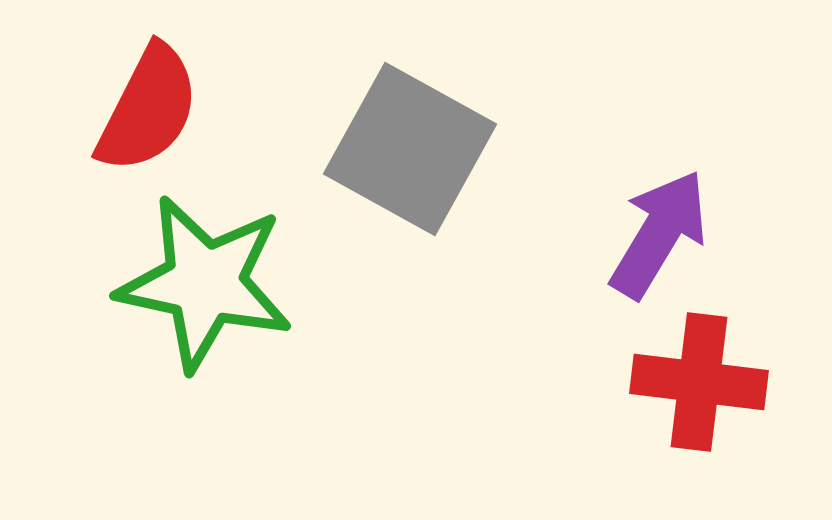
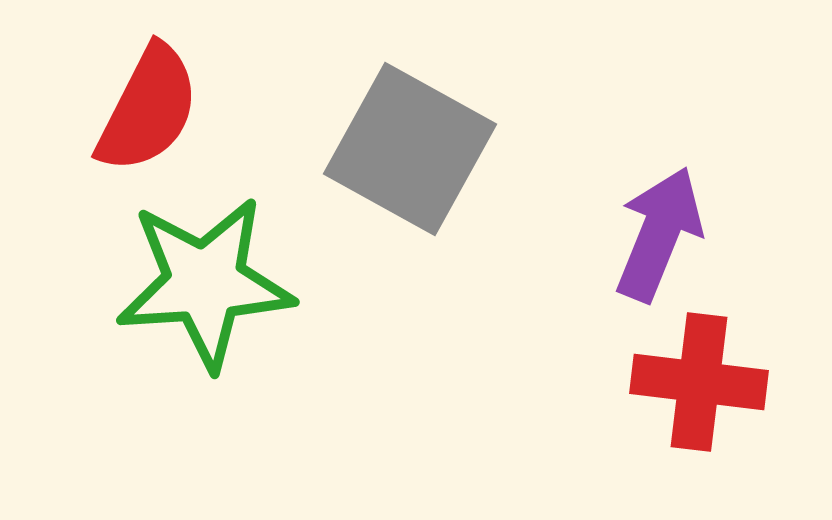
purple arrow: rotated 9 degrees counterclockwise
green star: rotated 16 degrees counterclockwise
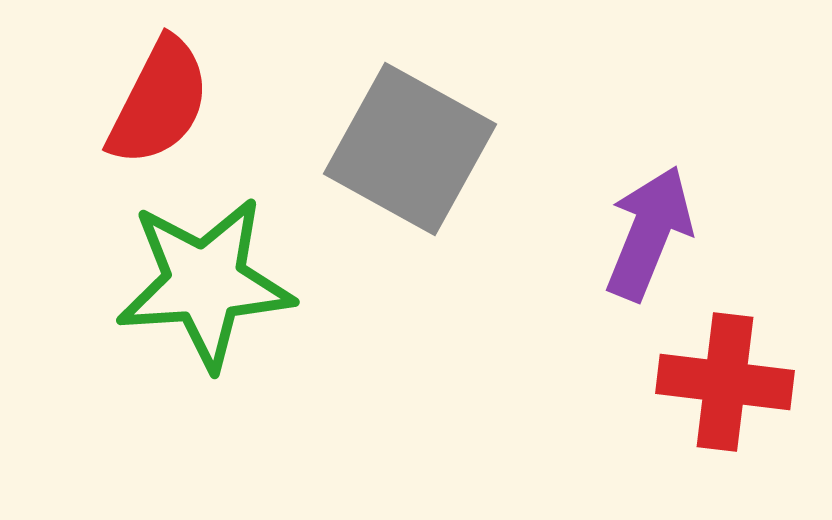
red semicircle: moved 11 px right, 7 px up
purple arrow: moved 10 px left, 1 px up
red cross: moved 26 px right
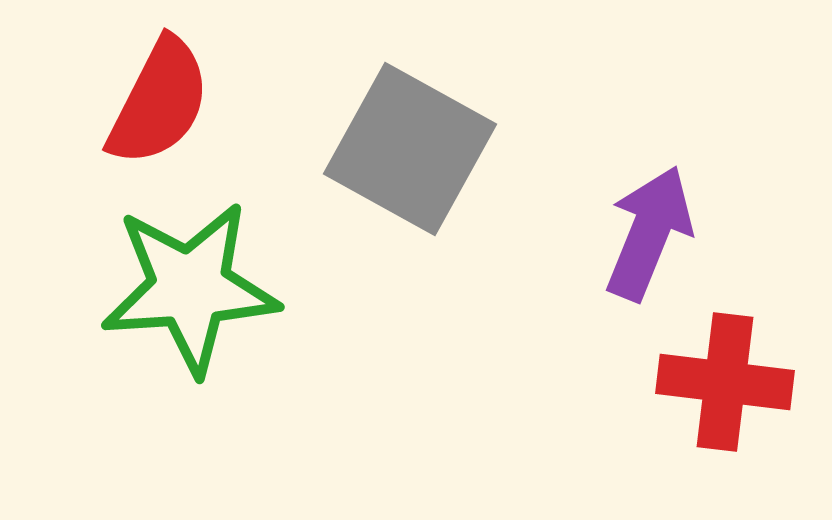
green star: moved 15 px left, 5 px down
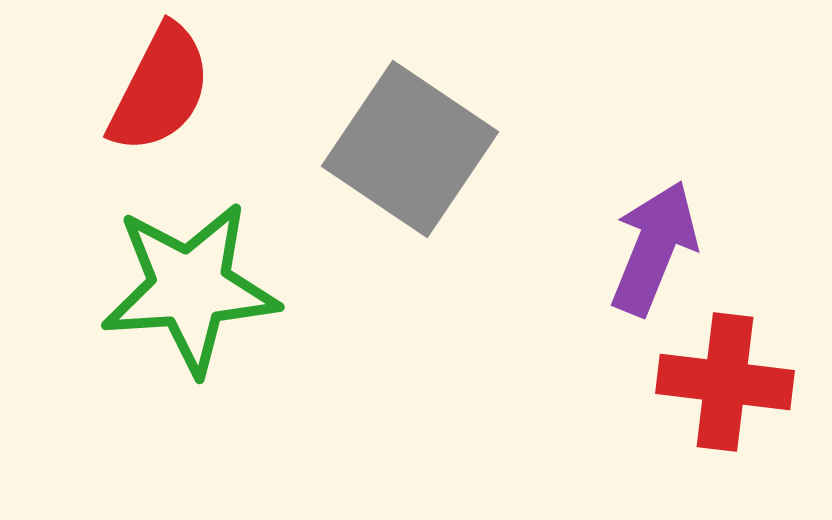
red semicircle: moved 1 px right, 13 px up
gray square: rotated 5 degrees clockwise
purple arrow: moved 5 px right, 15 px down
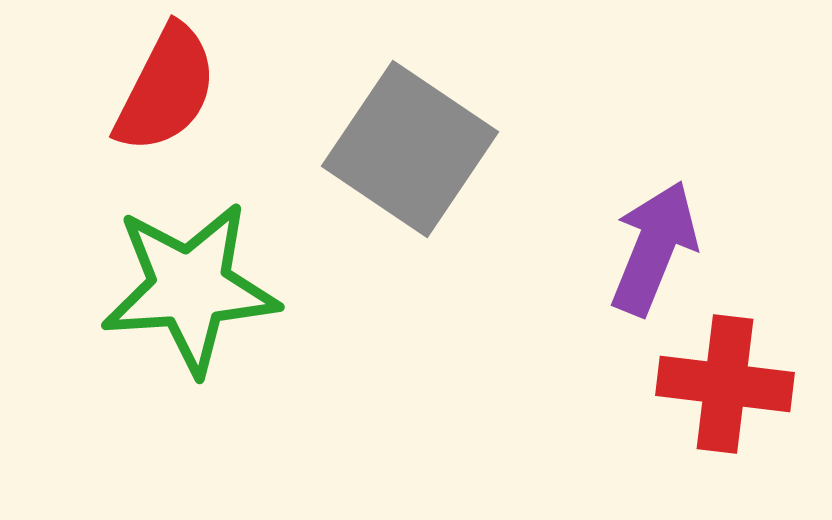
red semicircle: moved 6 px right
red cross: moved 2 px down
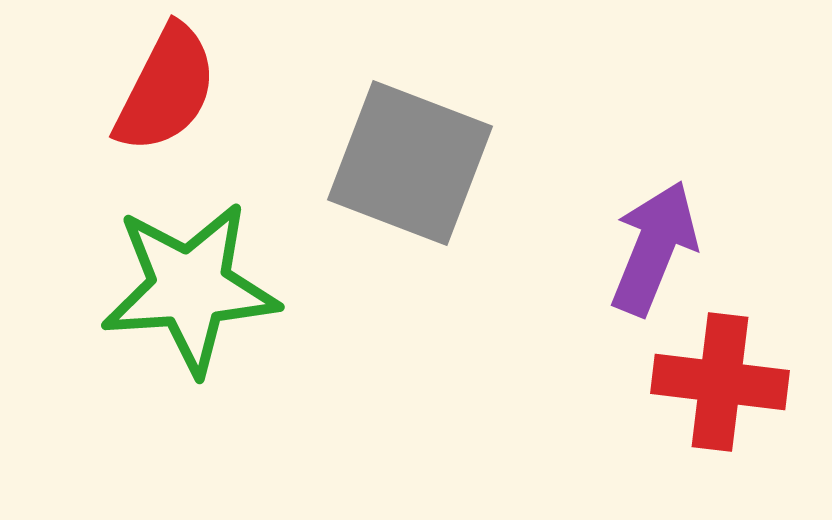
gray square: moved 14 px down; rotated 13 degrees counterclockwise
red cross: moved 5 px left, 2 px up
